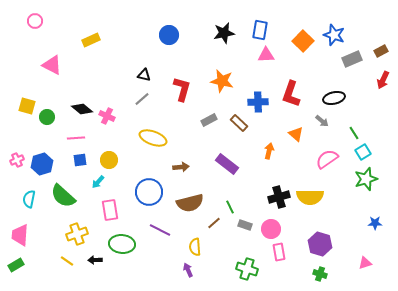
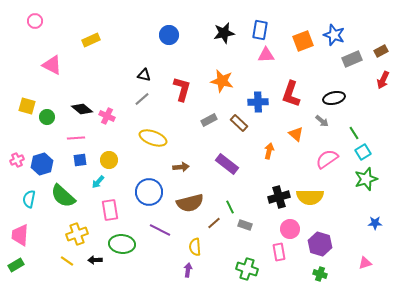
orange square at (303, 41): rotated 25 degrees clockwise
pink circle at (271, 229): moved 19 px right
purple arrow at (188, 270): rotated 32 degrees clockwise
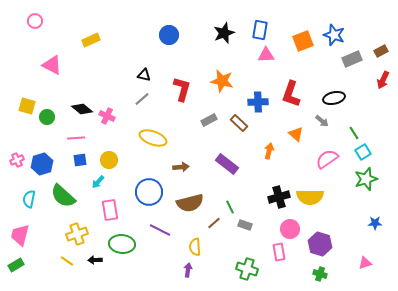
black star at (224, 33): rotated 10 degrees counterclockwise
pink trapezoid at (20, 235): rotated 10 degrees clockwise
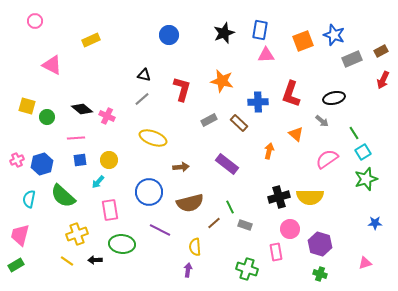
pink rectangle at (279, 252): moved 3 px left
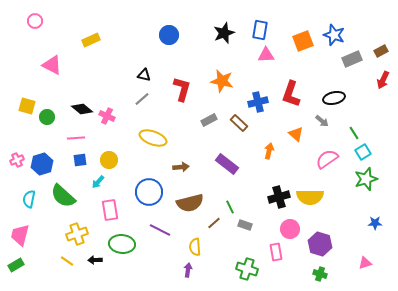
blue cross at (258, 102): rotated 12 degrees counterclockwise
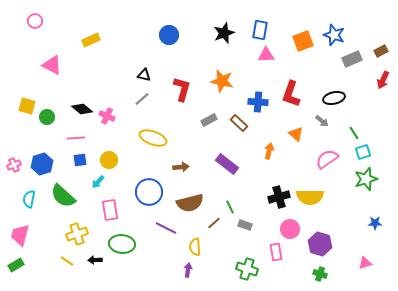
blue cross at (258, 102): rotated 18 degrees clockwise
cyan square at (363, 152): rotated 14 degrees clockwise
pink cross at (17, 160): moved 3 px left, 5 px down
purple line at (160, 230): moved 6 px right, 2 px up
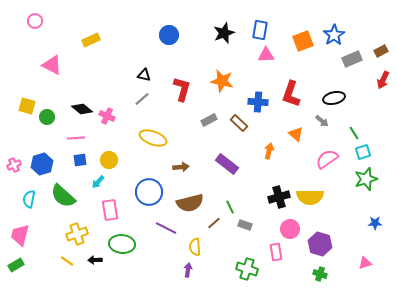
blue star at (334, 35): rotated 20 degrees clockwise
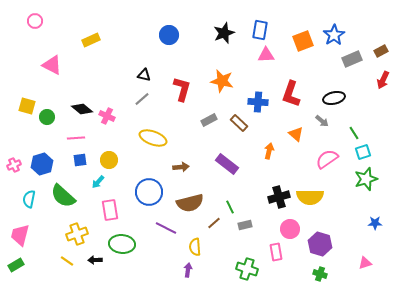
gray rectangle at (245, 225): rotated 32 degrees counterclockwise
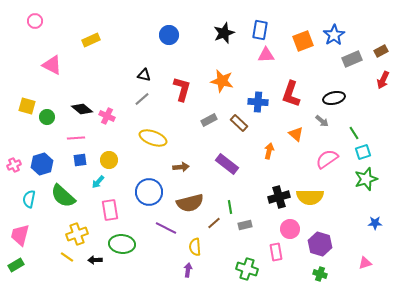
green line at (230, 207): rotated 16 degrees clockwise
yellow line at (67, 261): moved 4 px up
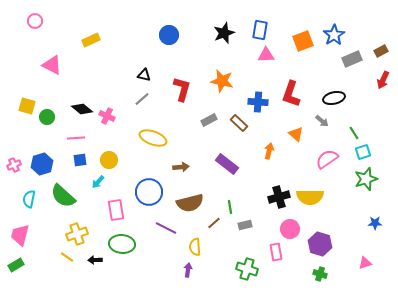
pink rectangle at (110, 210): moved 6 px right
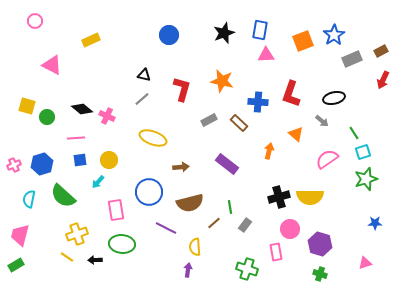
gray rectangle at (245, 225): rotated 40 degrees counterclockwise
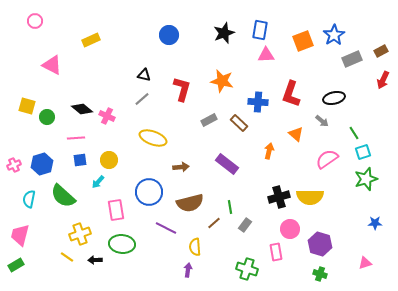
yellow cross at (77, 234): moved 3 px right
